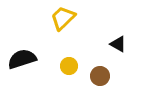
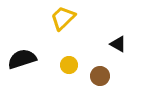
yellow circle: moved 1 px up
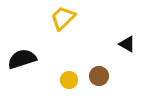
black triangle: moved 9 px right
yellow circle: moved 15 px down
brown circle: moved 1 px left
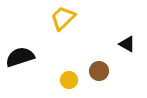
black semicircle: moved 2 px left, 2 px up
brown circle: moved 5 px up
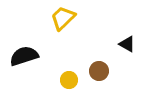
black semicircle: moved 4 px right, 1 px up
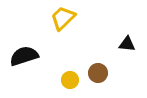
black triangle: rotated 24 degrees counterclockwise
brown circle: moved 1 px left, 2 px down
yellow circle: moved 1 px right
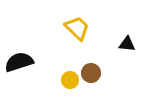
yellow trapezoid: moved 14 px right, 10 px down; rotated 88 degrees clockwise
black semicircle: moved 5 px left, 6 px down
brown circle: moved 7 px left
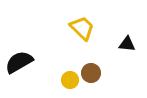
yellow trapezoid: moved 5 px right
black semicircle: rotated 12 degrees counterclockwise
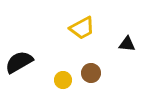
yellow trapezoid: rotated 108 degrees clockwise
yellow circle: moved 7 px left
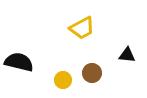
black triangle: moved 11 px down
black semicircle: rotated 44 degrees clockwise
brown circle: moved 1 px right
